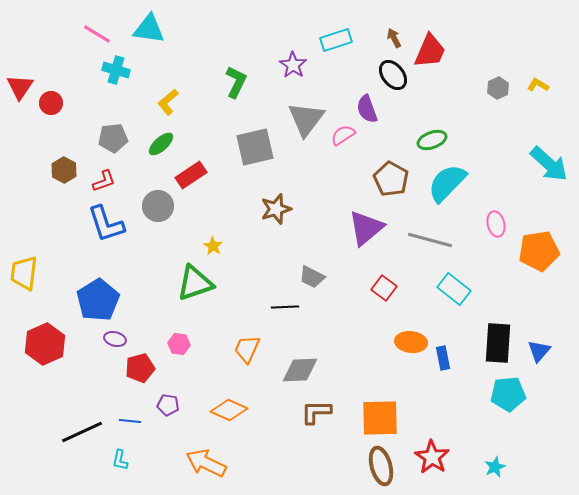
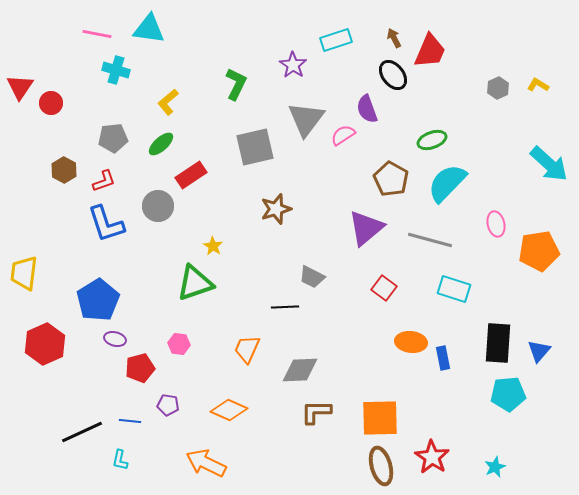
pink line at (97, 34): rotated 20 degrees counterclockwise
green L-shape at (236, 82): moved 2 px down
cyan rectangle at (454, 289): rotated 20 degrees counterclockwise
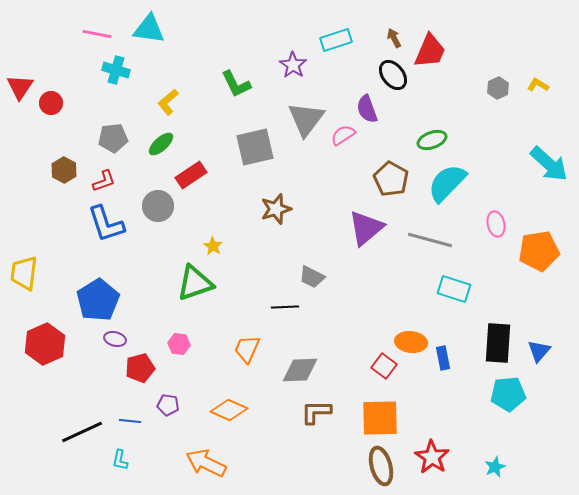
green L-shape at (236, 84): rotated 128 degrees clockwise
red square at (384, 288): moved 78 px down
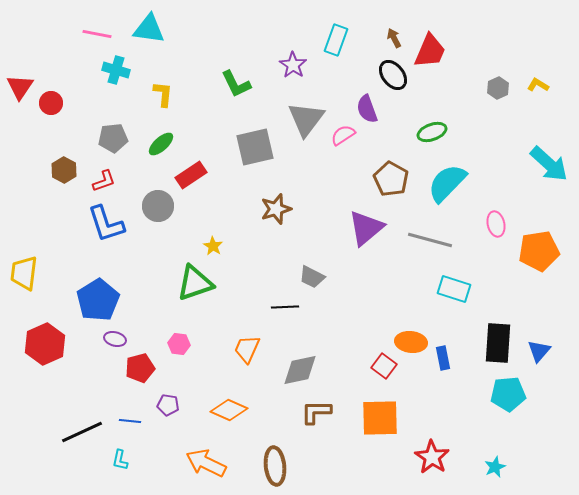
cyan rectangle at (336, 40): rotated 52 degrees counterclockwise
yellow L-shape at (168, 102): moved 5 px left, 8 px up; rotated 136 degrees clockwise
green ellipse at (432, 140): moved 8 px up
gray diamond at (300, 370): rotated 9 degrees counterclockwise
brown ellipse at (381, 466): moved 106 px left; rotated 9 degrees clockwise
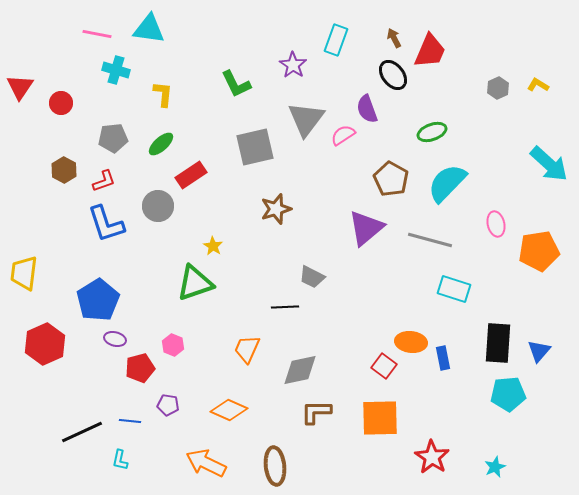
red circle at (51, 103): moved 10 px right
pink hexagon at (179, 344): moved 6 px left, 1 px down; rotated 15 degrees clockwise
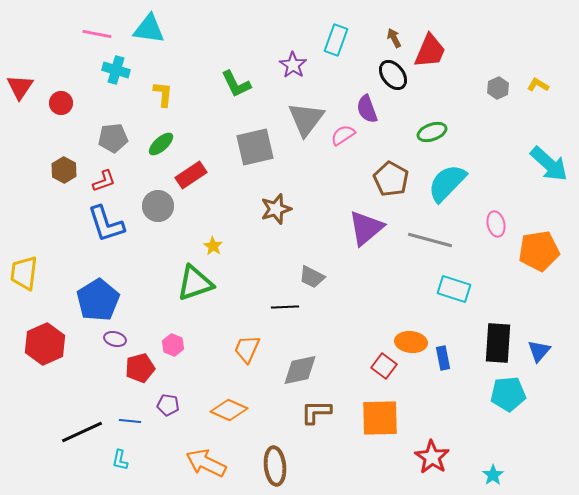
cyan star at (495, 467): moved 2 px left, 8 px down; rotated 10 degrees counterclockwise
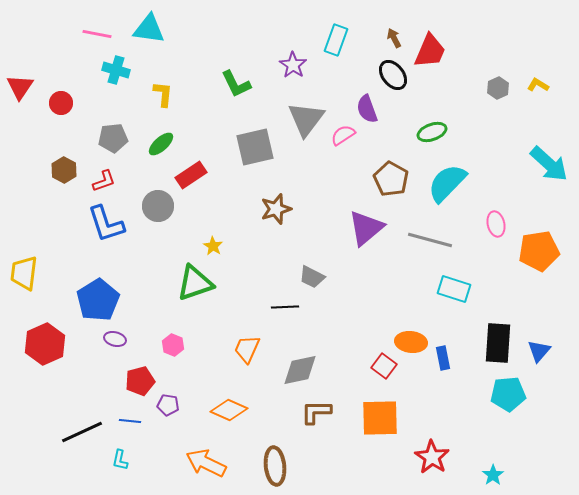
red pentagon at (140, 368): moved 13 px down
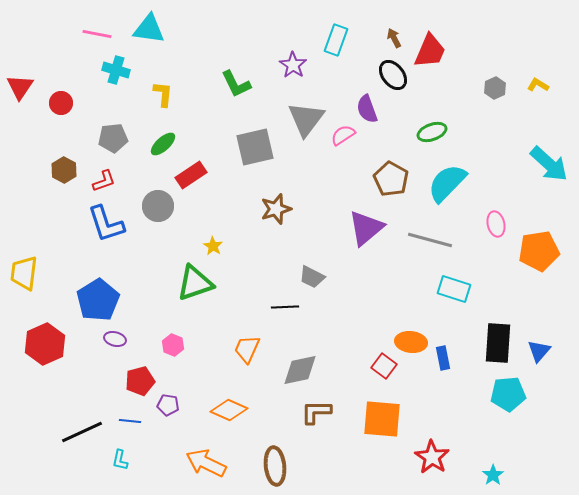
gray hexagon at (498, 88): moved 3 px left
green ellipse at (161, 144): moved 2 px right
orange square at (380, 418): moved 2 px right, 1 px down; rotated 6 degrees clockwise
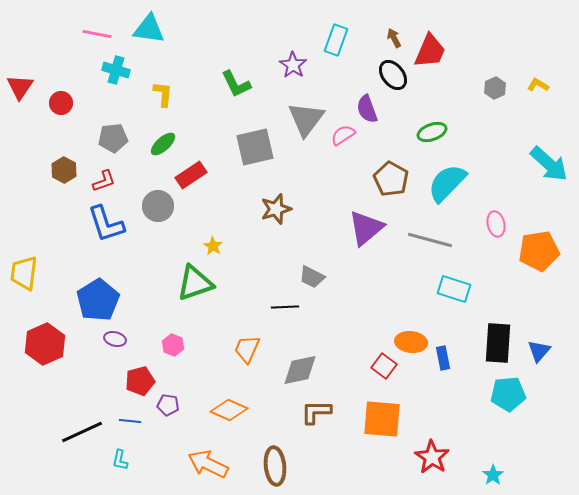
orange arrow at (206, 463): moved 2 px right, 1 px down
